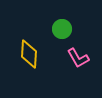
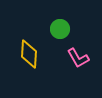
green circle: moved 2 px left
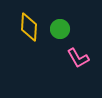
yellow diamond: moved 27 px up
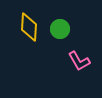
pink L-shape: moved 1 px right, 3 px down
